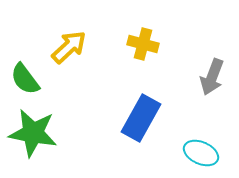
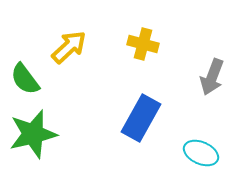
green star: moved 1 px down; rotated 24 degrees counterclockwise
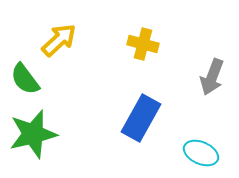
yellow arrow: moved 10 px left, 7 px up
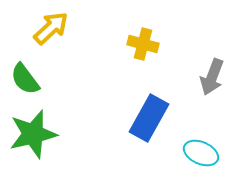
yellow arrow: moved 8 px left, 12 px up
blue rectangle: moved 8 px right
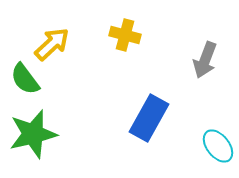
yellow arrow: moved 1 px right, 16 px down
yellow cross: moved 18 px left, 9 px up
gray arrow: moved 7 px left, 17 px up
cyan ellipse: moved 17 px right, 7 px up; rotated 28 degrees clockwise
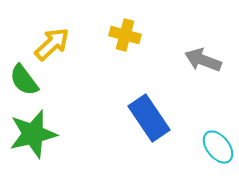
gray arrow: moved 2 px left; rotated 90 degrees clockwise
green semicircle: moved 1 px left, 1 px down
blue rectangle: rotated 63 degrees counterclockwise
cyan ellipse: moved 1 px down
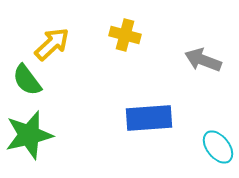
green semicircle: moved 3 px right
blue rectangle: rotated 60 degrees counterclockwise
green star: moved 4 px left, 1 px down
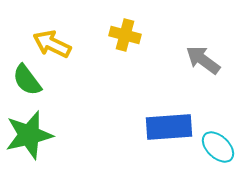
yellow arrow: rotated 111 degrees counterclockwise
gray arrow: rotated 15 degrees clockwise
blue rectangle: moved 20 px right, 9 px down
cyan ellipse: rotated 8 degrees counterclockwise
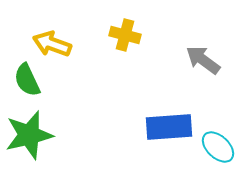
yellow arrow: rotated 6 degrees counterclockwise
green semicircle: rotated 12 degrees clockwise
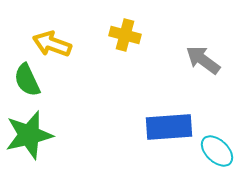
cyan ellipse: moved 1 px left, 4 px down
